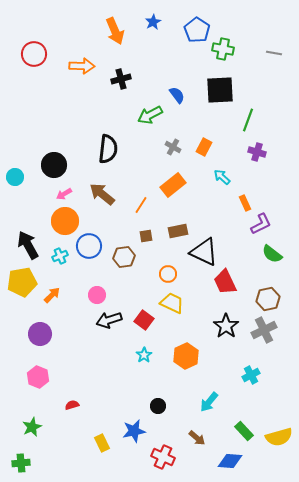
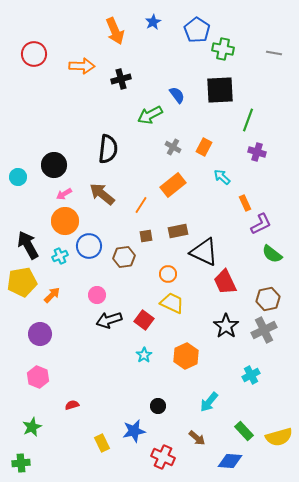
cyan circle at (15, 177): moved 3 px right
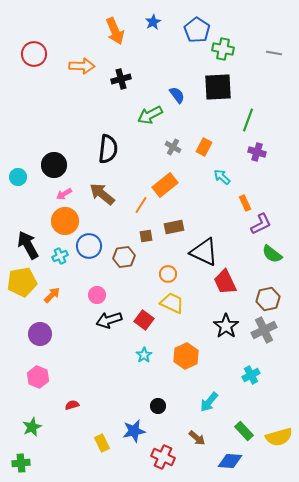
black square at (220, 90): moved 2 px left, 3 px up
orange rectangle at (173, 185): moved 8 px left
brown rectangle at (178, 231): moved 4 px left, 4 px up
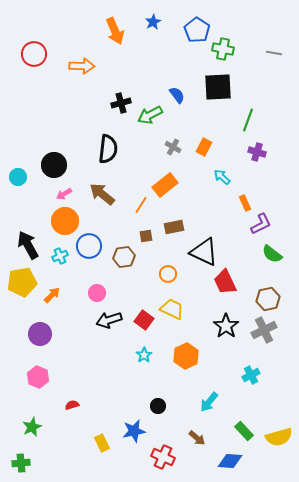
black cross at (121, 79): moved 24 px down
pink circle at (97, 295): moved 2 px up
yellow trapezoid at (172, 303): moved 6 px down
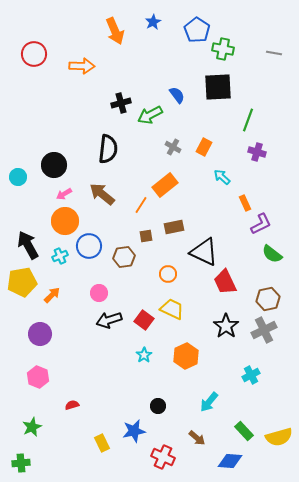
pink circle at (97, 293): moved 2 px right
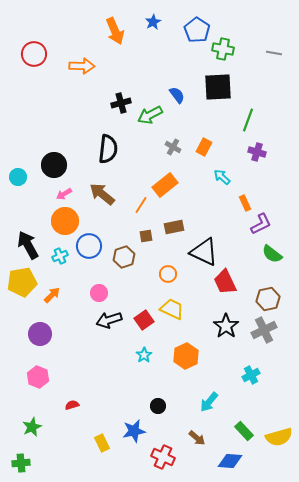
brown hexagon at (124, 257): rotated 10 degrees counterclockwise
red square at (144, 320): rotated 18 degrees clockwise
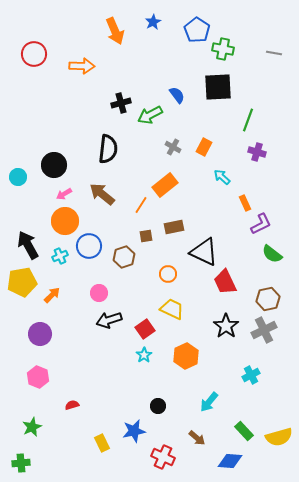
red square at (144, 320): moved 1 px right, 9 px down
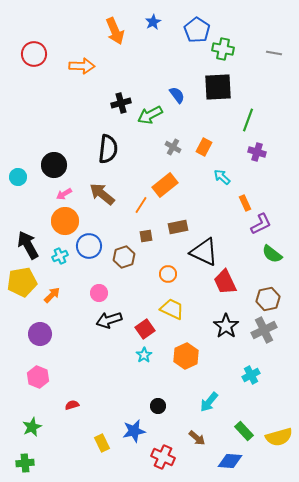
brown rectangle at (174, 227): moved 4 px right
green cross at (21, 463): moved 4 px right
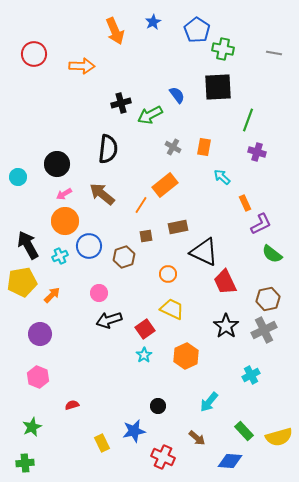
orange rectangle at (204, 147): rotated 18 degrees counterclockwise
black circle at (54, 165): moved 3 px right, 1 px up
